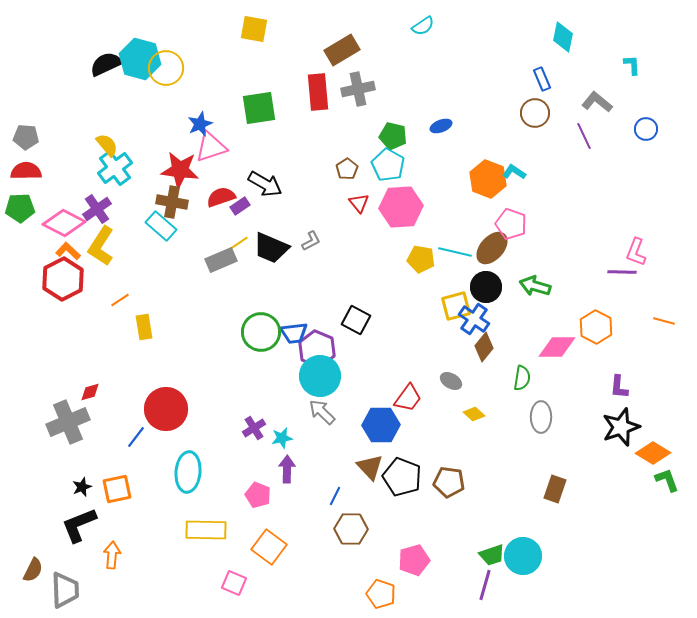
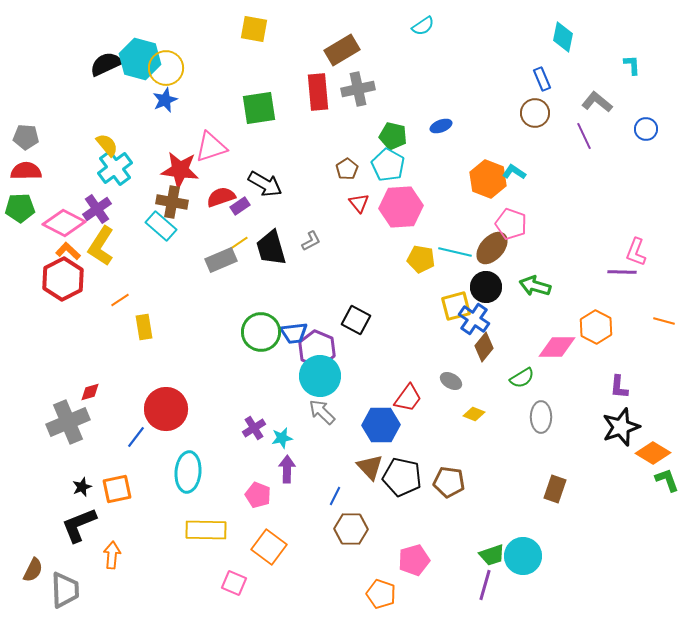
blue star at (200, 124): moved 35 px left, 24 px up
black trapezoid at (271, 248): rotated 51 degrees clockwise
green semicircle at (522, 378): rotated 50 degrees clockwise
yellow diamond at (474, 414): rotated 20 degrees counterclockwise
black pentagon at (402, 477): rotated 9 degrees counterclockwise
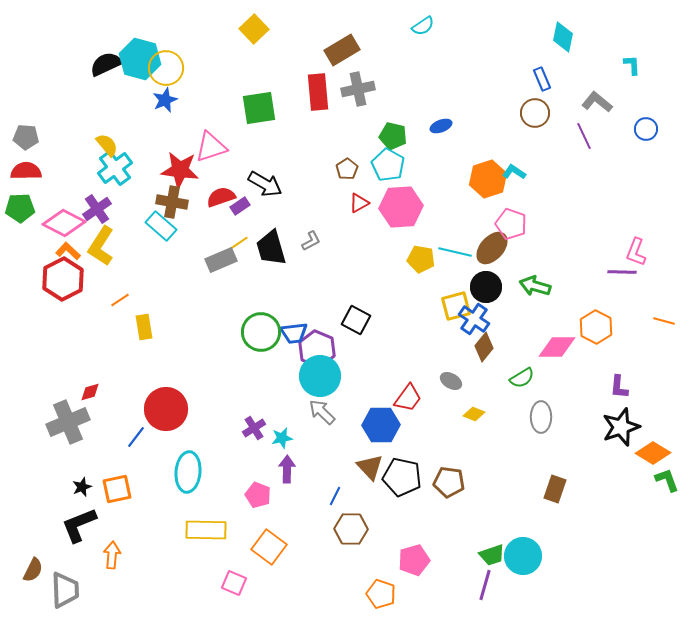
yellow square at (254, 29): rotated 36 degrees clockwise
orange hexagon at (488, 179): rotated 21 degrees clockwise
red triangle at (359, 203): rotated 40 degrees clockwise
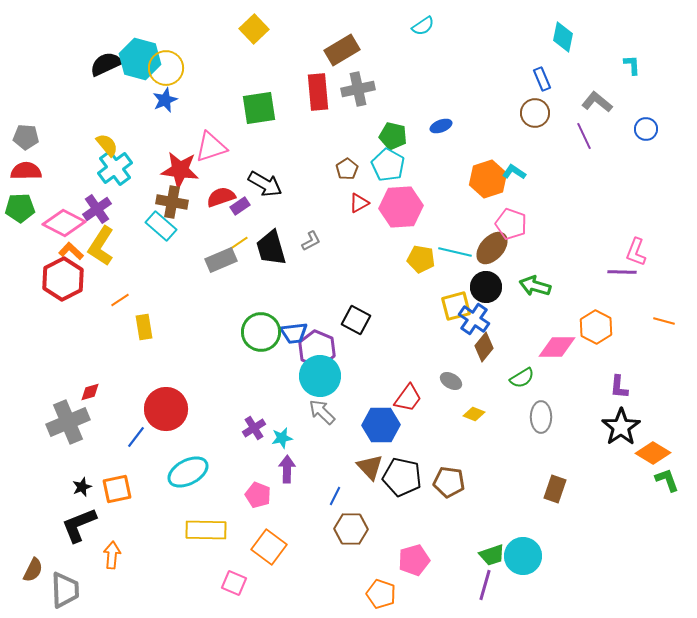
orange L-shape at (68, 251): moved 3 px right
black star at (621, 427): rotated 15 degrees counterclockwise
cyan ellipse at (188, 472): rotated 57 degrees clockwise
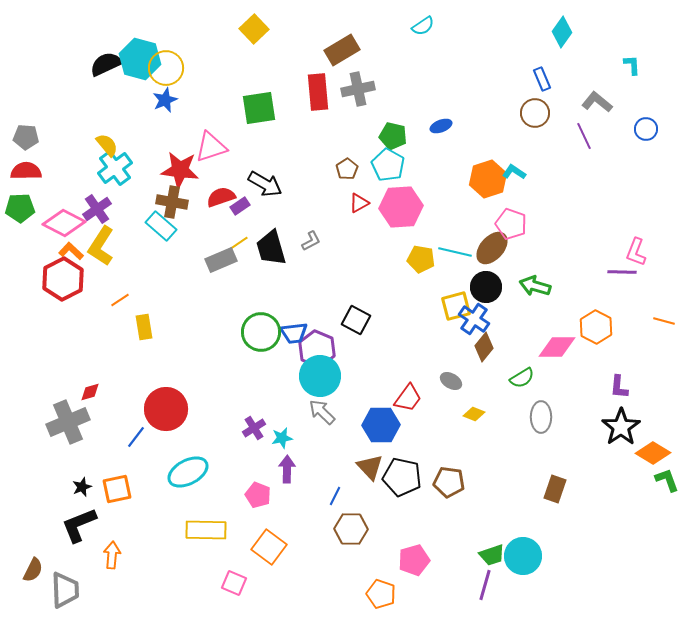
cyan diamond at (563, 37): moved 1 px left, 5 px up; rotated 24 degrees clockwise
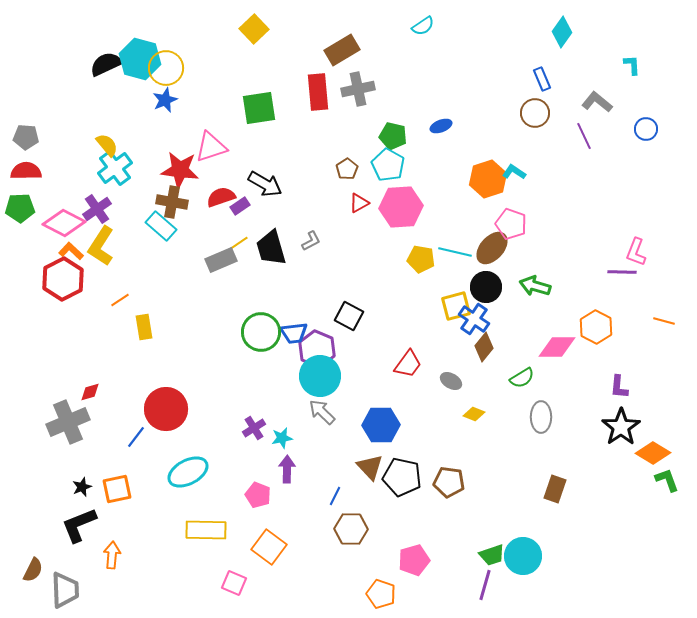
black square at (356, 320): moved 7 px left, 4 px up
red trapezoid at (408, 398): moved 34 px up
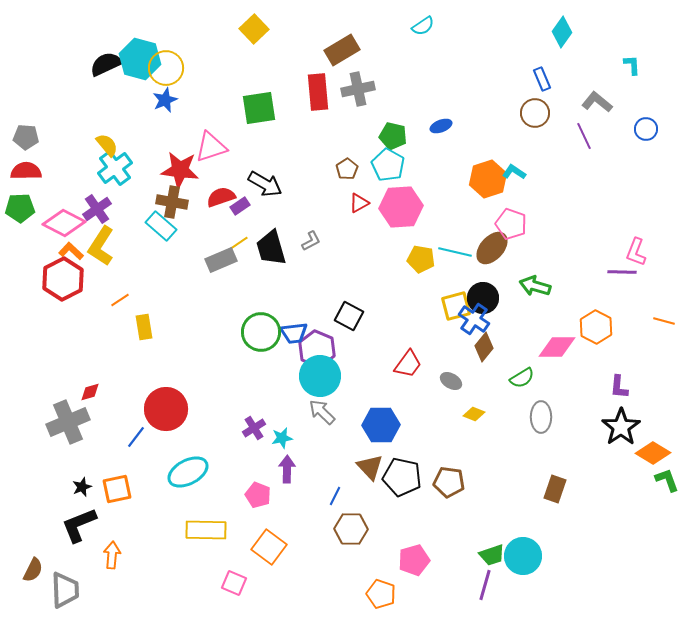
black circle at (486, 287): moved 3 px left, 11 px down
